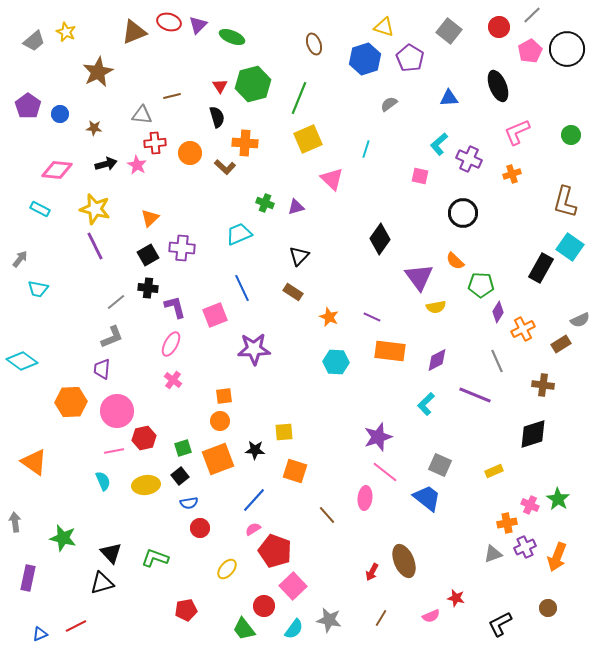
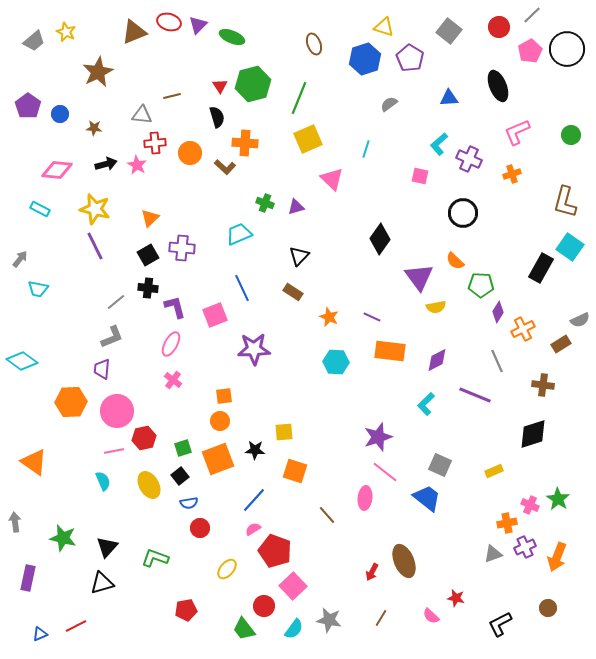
yellow ellipse at (146, 485): moved 3 px right; rotated 68 degrees clockwise
black triangle at (111, 553): moved 4 px left, 6 px up; rotated 25 degrees clockwise
pink semicircle at (431, 616): rotated 66 degrees clockwise
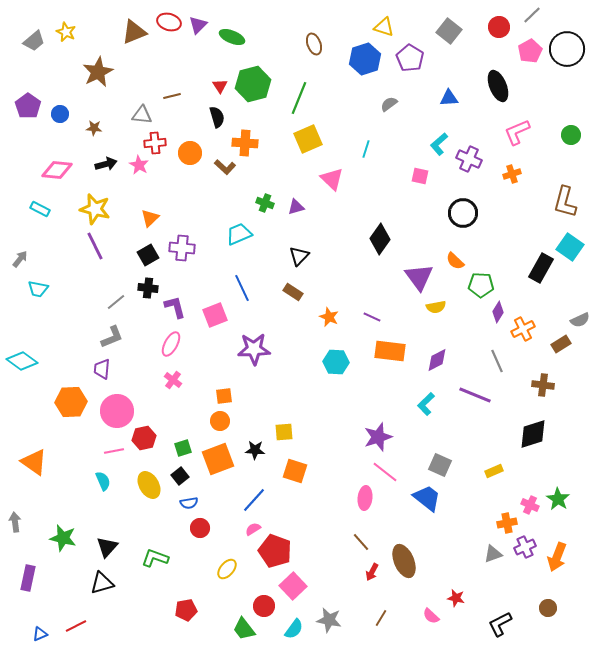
pink star at (137, 165): moved 2 px right
brown line at (327, 515): moved 34 px right, 27 px down
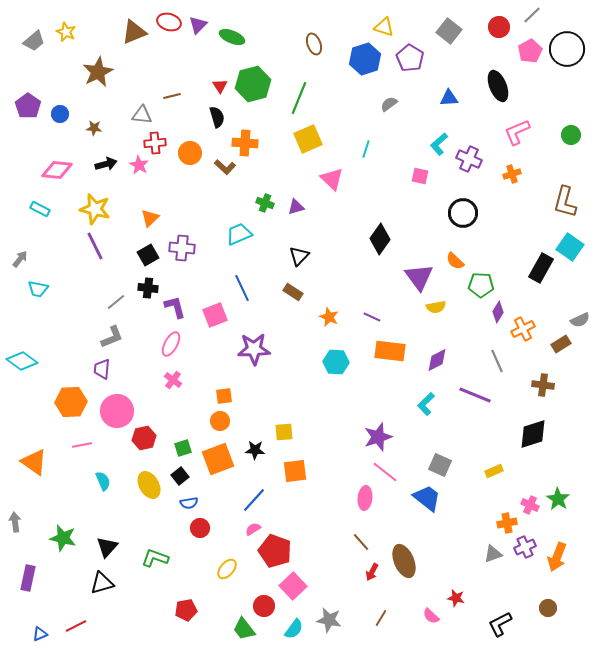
pink line at (114, 451): moved 32 px left, 6 px up
orange square at (295, 471): rotated 25 degrees counterclockwise
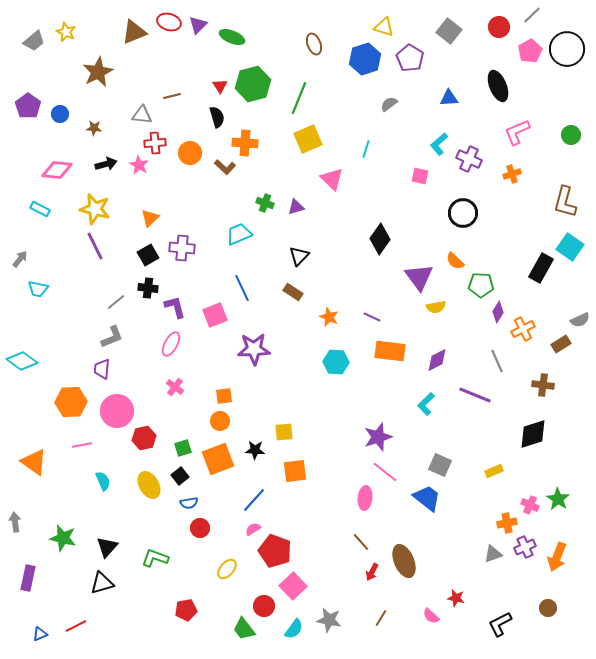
pink cross at (173, 380): moved 2 px right, 7 px down
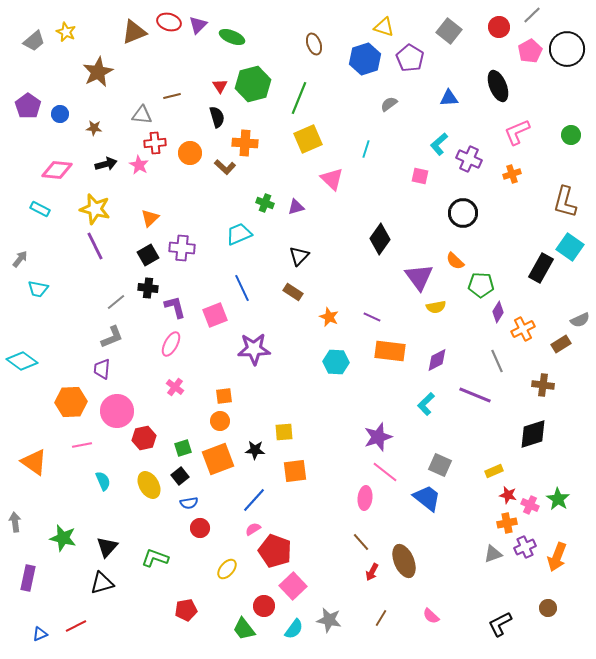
red star at (456, 598): moved 52 px right, 103 px up
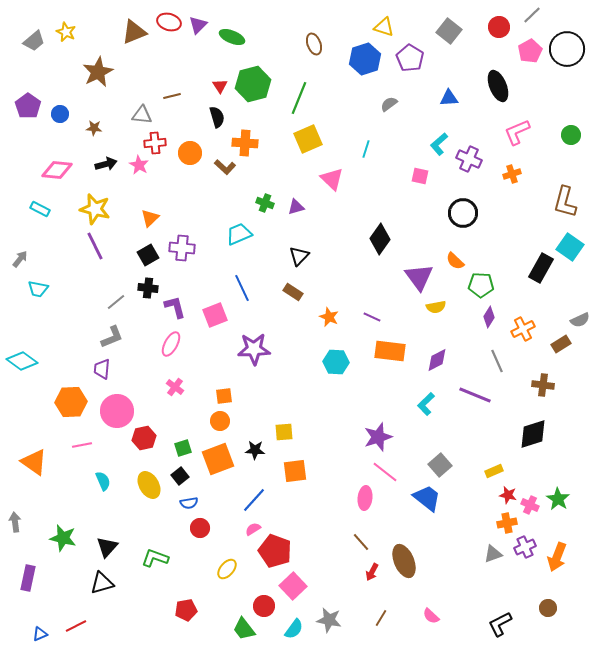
purple diamond at (498, 312): moved 9 px left, 5 px down
gray square at (440, 465): rotated 25 degrees clockwise
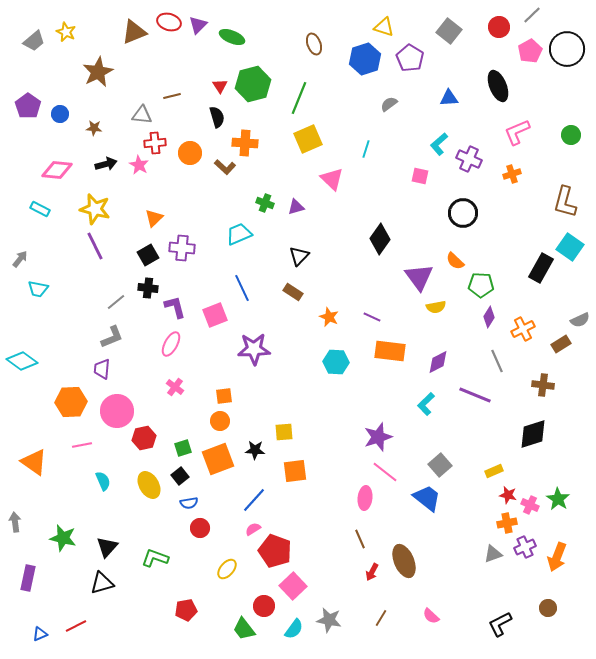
orange triangle at (150, 218): moved 4 px right
purple diamond at (437, 360): moved 1 px right, 2 px down
brown line at (361, 542): moved 1 px left, 3 px up; rotated 18 degrees clockwise
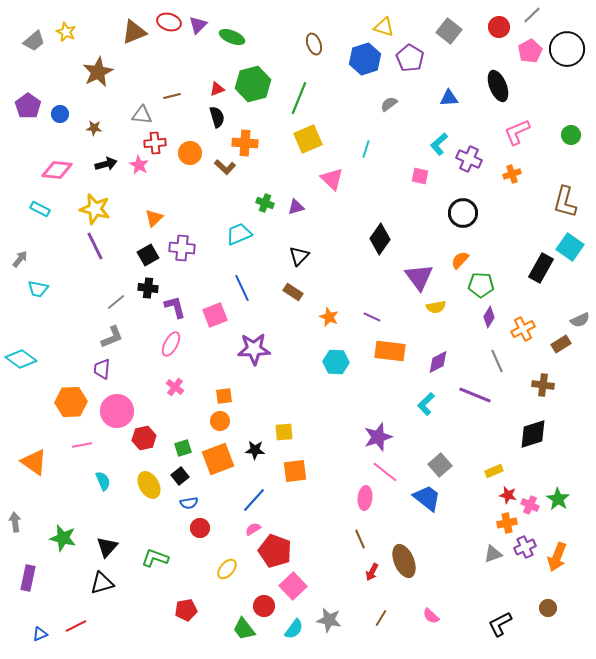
red triangle at (220, 86): moved 3 px left, 3 px down; rotated 42 degrees clockwise
orange semicircle at (455, 261): moved 5 px right, 1 px up; rotated 90 degrees clockwise
cyan diamond at (22, 361): moved 1 px left, 2 px up
